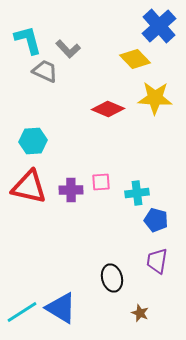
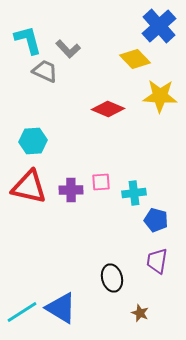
yellow star: moved 5 px right, 2 px up
cyan cross: moved 3 px left
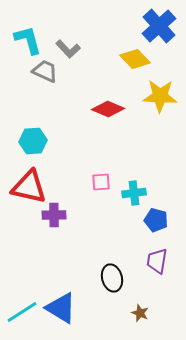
purple cross: moved 17 px left, 25 px down
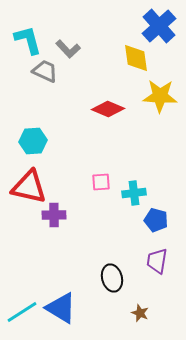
yellow diamond: moved 1 px right, 1 px up; rotated 36 degrees clockwise
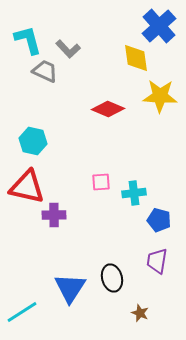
cyan hexagon: rotated 16 degrees clockwise
red triangle: moved 2 px left
blue pentagon: moved 3 px right
blue triangle: moved 9 px right, 20 px up; rotated 32 degrees clockwise
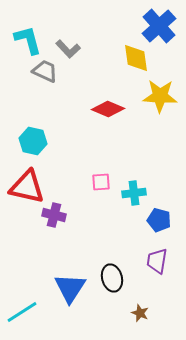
purple cross: rotated 15 degrees clockwise
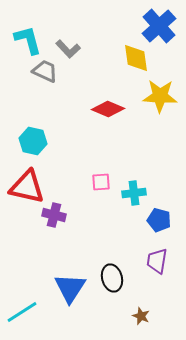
brown star: moved 1 px right, 3 px down
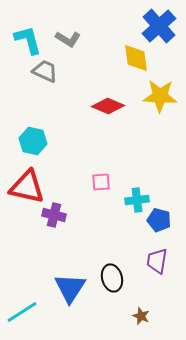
gray L-shape: moved 10 px up; rotated 15 degrees counterclockwise
red diamond: moved 3 px up
cyan cross: moved 3 px right, 7 px down
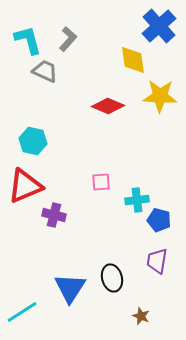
gray L-shape: rotated 80 degrees counterclockwise
yellow diamond: moved 3 px left, 2 px down
red triangle: moved 2 px left, 1 px up; rotated 36 degrees counterclockwise
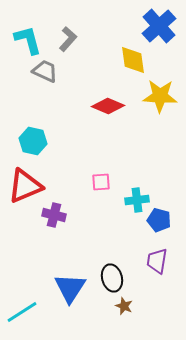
brown star: moved 17 px left, 10 px up
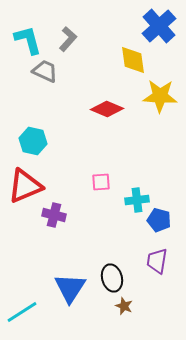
red diamond: moved 1 px left, 3 px down
